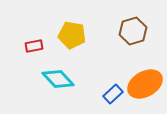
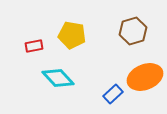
cyan diamond: moved 1 px up
orange ellipse: moved 7 px up; rotated 8 degrees clockwise
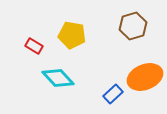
brown hexagon: moved 5 px up
red rectangle: rotated 42 degrees clockwise
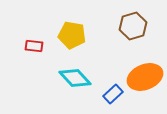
red rectangle: rotated 24 degrees counterclockwise
cyan diamond: moved 17 px right
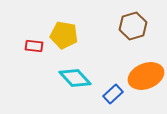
yellow pentagon: moved 8 px left
orange ellipse: moved 1 px right, 1 px up
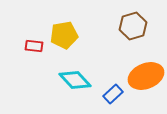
yellow pentagon: rotated 20 degrees counterclockwise
cyan diamond: moved 2 px down
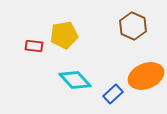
brown hexagon: rotated 20 degrees counterclockwise
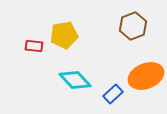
brown hexagon: rotated 16 degrees clockwise
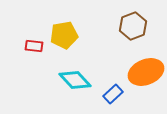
orange ellipse: moved 4 px up
